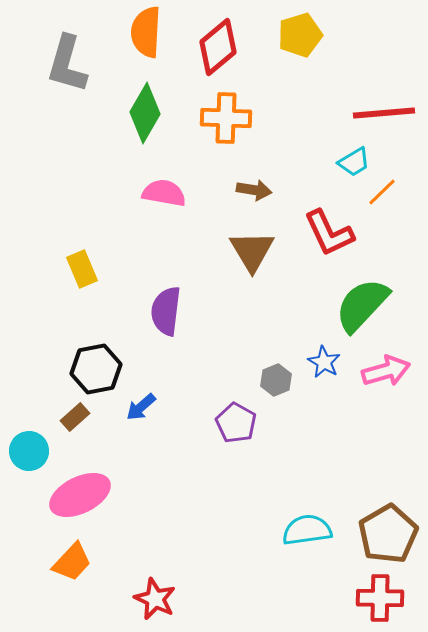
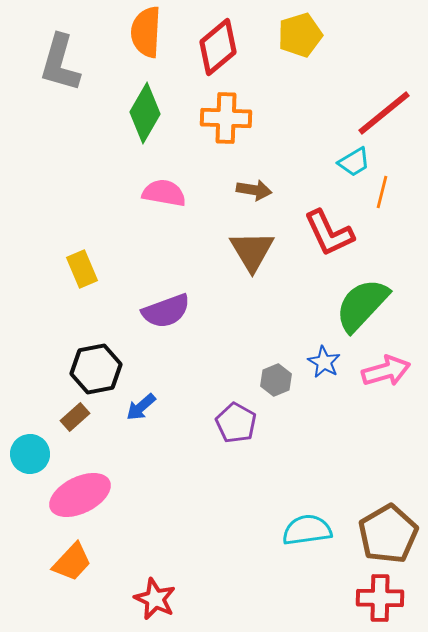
gray L-shape: moved 7 px left, 1 px up
red line: rotated 34 degrees counterclockwise
orange line: rotated 32 degrees counterclockwise
purple semicircle: rotated 117 degrees counterclockwise
cyan circle: moved 1 px right, 3 px down
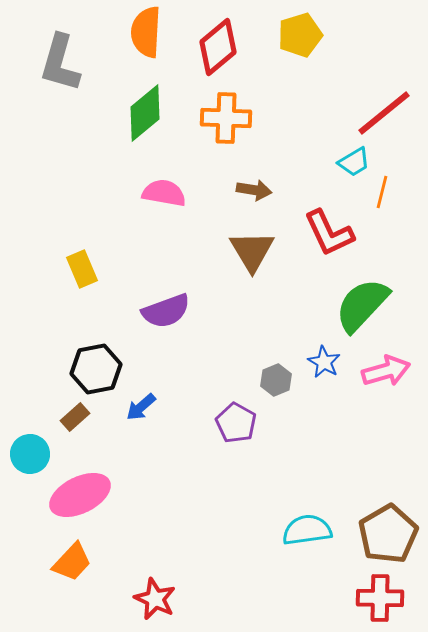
green diamond: rotated 20 degrees clockwise
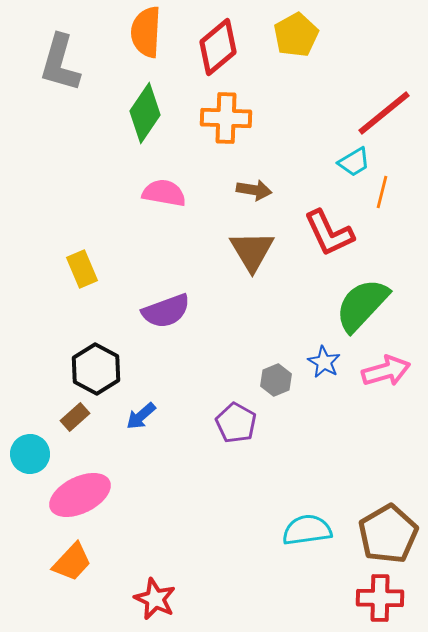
yellow pentagon: moved 4 px left; rotated 12 degrees counterclockwise
green diamond: rotated 16 degrees counterclockwise
black hexagon: rotated 21 degrees counterclockwise
blue arrow: moved 9 px down
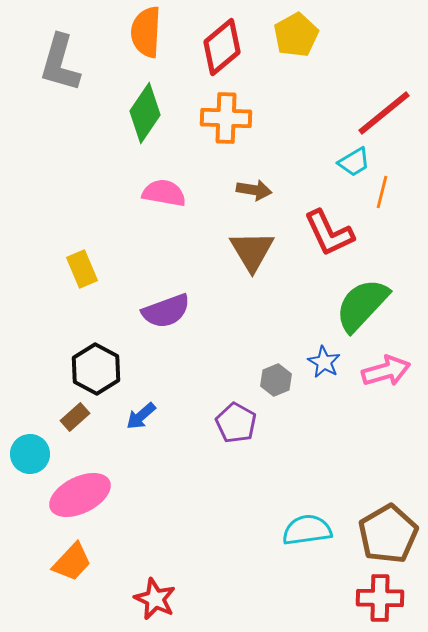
red diamond: moved 4 px right
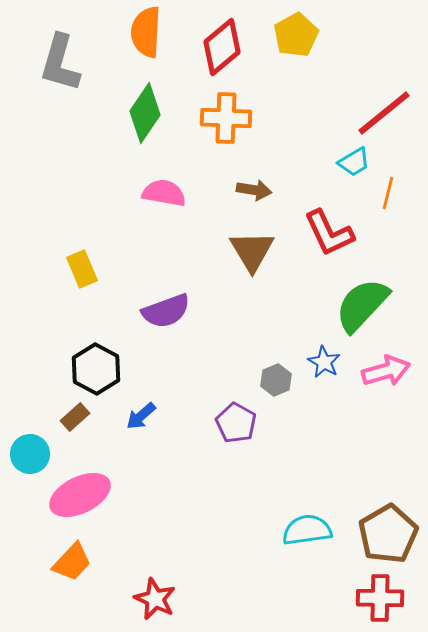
orange line: moved 6 px right, 1 px down
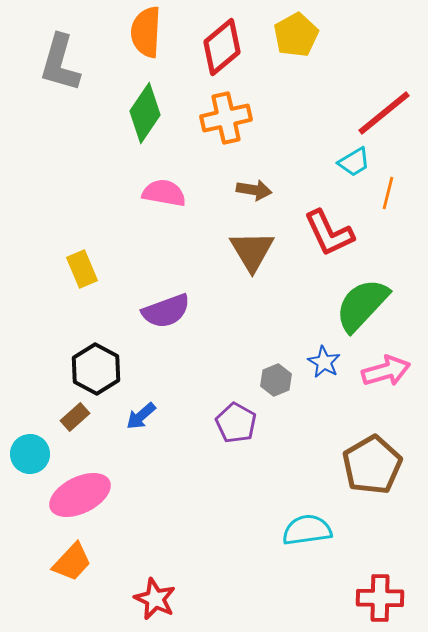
orange cross: rotated 15 degrees counterclockwise
brown pentagon: moved 16 px left, 69 px up
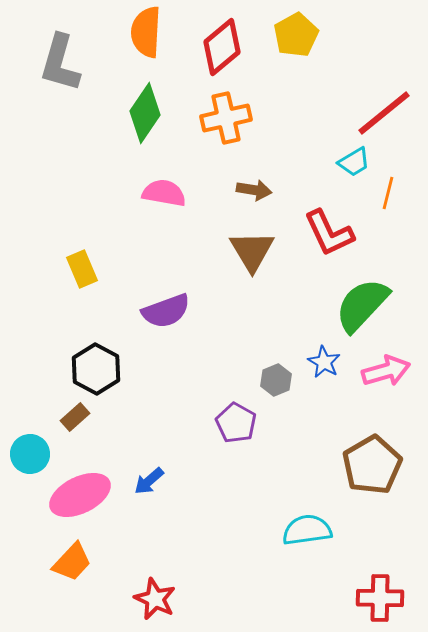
blue arrow: moved 8 px right, 65 px down
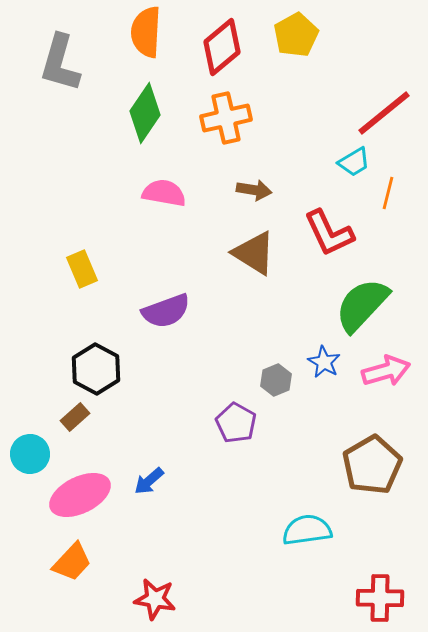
brown triangle: moved 2 px right, 2 px down; rotated 27 degrees counterclockwise
red star: rotated 15 degrees counterclockwise
